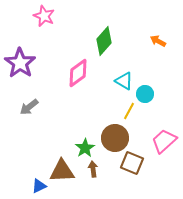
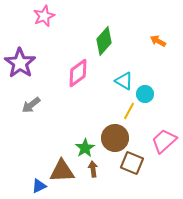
pink star: rotated 25 degrees clockwise
gray arrow: moved 2 px right, 2 px up
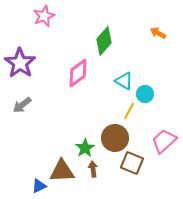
orange arrow: moved 8 px up
gray arrow: moved 9 px left
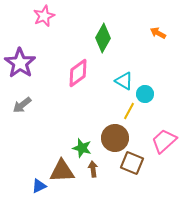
green diamond: moved 1 px left, 3 px up; rotated 12 degrees counterclockwise
green star: moved 3 px left; rotated 24 degrees counterclockwise
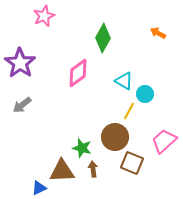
brown circle: moved 1 px up
blue triangle: moved 2 px down
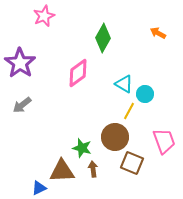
cyan triangle: moved 3 px down
pink trapezoid: rotated 112 degrees clockwise
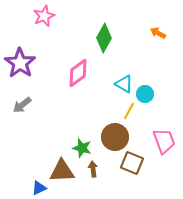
green diamond: moved 1 px right
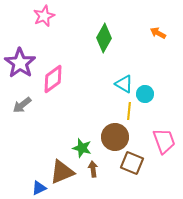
pink diamond: moved 25 px left, 6 px down
yellow line: rotated 24 degrees counterclockwise
brown triangle: moved 1 px down; rotated 20 degrees counterclockwise
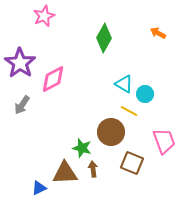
pink diamond: rotated 8 degrees clockwise
gray arrow: rotated 18 degrees counterclockwise
yellow line: rotated 66 degrees counterclockwise
brown circle: moved 4 px left, 5 px up
brown triangle: moved 3 px right, 1 px down; rotated 20 degrees clockwise
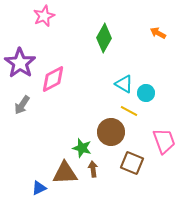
cyan circle: moved 1 px right, 1 px up
